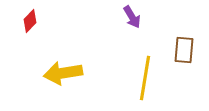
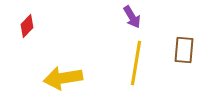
red diamond: moved 3 px left, 5 px down
yellow arrow: moved 5 px down
yellow line: moved 9 px left, 15 px up
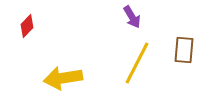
yellow line: moved 1 px right; rotated 18 degrees clockwise
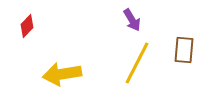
purple arrow: moved 3 px down
yellow arrow: moved 1 px left, 4 px up
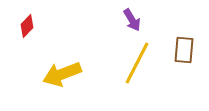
yellow arrow: rotated 12 degrees counterclockwise
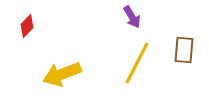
purple arrow: moved 3 px up
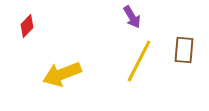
yellow line: moved 2 px right, 2 px up
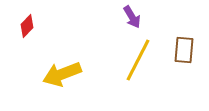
yellow line: moved 1 px left, 1 px up
